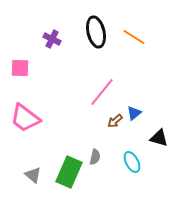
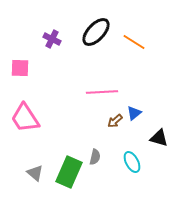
black ellipse: rotated 56 degrees clockwise
orange line: moved 5 px down
pink line: rotated 48 degrees clockwise
pink trapezoid: rotated 20 degrees clockwise
gray triangle: moved 2 px right, 2 px up
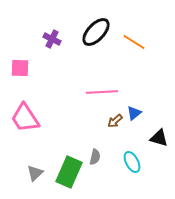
gray triangle: rotated 36 degrees clockwise
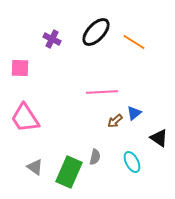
black triangle: rotated 18 degrees clockwise
gray triangle: moved 6 px up; rotated 42 degrees counterclockwise
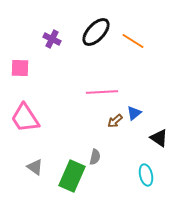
orange line: moved 1 px left, 1 px up
cyan ellipse: moved 14 px right, 13 px down; rotated 15 degrees clockwise
green rectangle: moved 3 px right, 4 px down
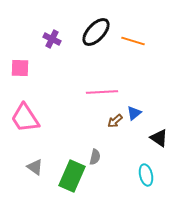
orange line: rotated 15 degrees counterclockwise
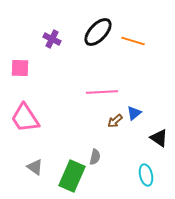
black ellipse: moved 2 px right
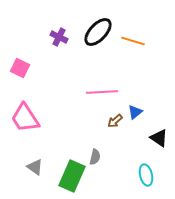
purple cross: moved 7 px right, 2 px up
pink square: rotated 24 degrees clockwise
blue triangle: moved 1 px right, 1 px up
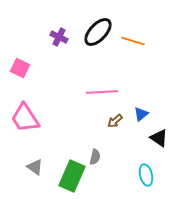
blue triangle: moved 6 px right, 2 px down
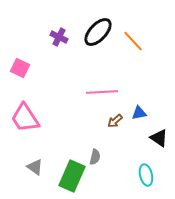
orange line: rotated 30 degrees clockwise
blue triangle: moved 2 px left, 1 px up; rotated 28 degrees clockwise
